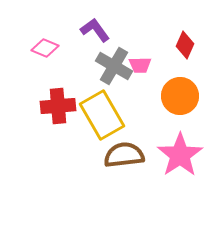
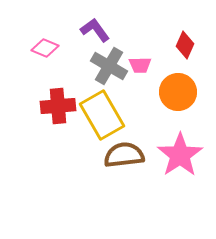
gray cross: moved 5 px left
orange circle: moved 2 px left, 4 px up
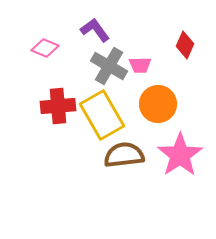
orange circle: moved 20 px left, 12 px down
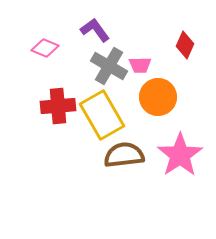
orange circle: moved 7 px up
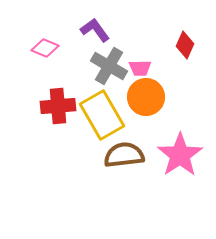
pink trapezoid: moved 3 px down
orange circle: moved 12 px left
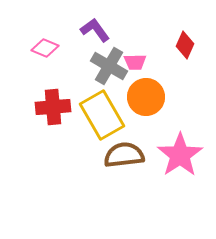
pink trapezoid: moved 5 px left, 6 px up
red cross: moved 5 px left, 1 px down
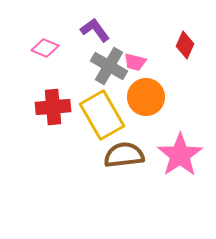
pink trapezoid: rotated 15 degrees clockwise
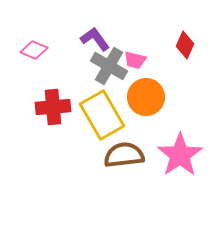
purple L-shape: moved 9 px down
pink diamond: moved 11 px left, 2 px down
pink trapezoid: moved 2 px up
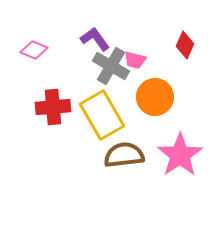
gray cross: moved 2 px right
orange circle: moved 9 px right
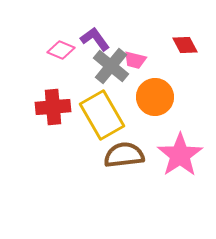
red diamond: rotated 52 degrees counterclockwise
pink diamond: moved 27 px right
gray cross: rotated 9 degrees clockwise
